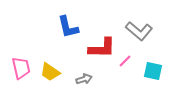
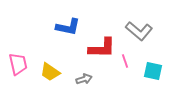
blue L-shape: rotated 65 degrees counterclockwise
pink line: rotated 64 degrees counterclockwise
pink trapezoid: moved 3 px left, 4 px up
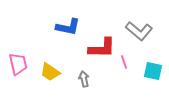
pink line: moved 1 px left, 1 px down
gray arrow: rotated 84 degrees counterclockwise
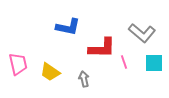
gray L-shape: moved 3 px right, 2 px down
cyan square: moved 1 px right, 8 px up; rotated 12 degrees counterclockwise
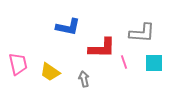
gray L-shape: rotated 36 degrees counterclockwise
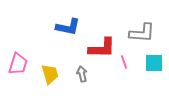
pink trapezoid: rotated 30 degrees clockwise
yellow trapezoid: moved 2 px down; rotated 140 degrees counterclockwise
gray arrow: moved 2 px left, 5 px up
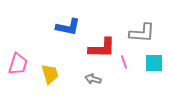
gray arrow: moved 11 px right, 5 px down; rotated 63 degrees counterclockwise
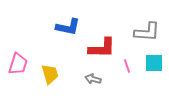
gray L-shape: moved 5 px right, 1 px up
pink line: moved 3 px right, 4 px down
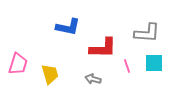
gray L-shape: moved 1 px down
red L-shape: moved 1 px right
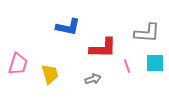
cyan square: moved 1 px right
gray arrow: rotated 147 degrees clockwise
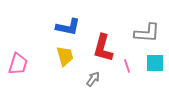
red L-shape: rotated 104 degrees clockwise
yellow trapezoid: moved 15 px right, 18 px up
gray arrow: rotated 35 degrees counterclockwise
